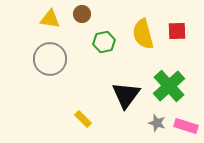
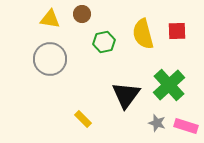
green cross: moved 1 px up
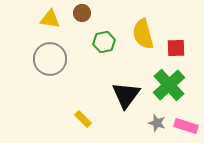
brown circle: moved 1 px up
red square: moved 1 px left, 17 px down
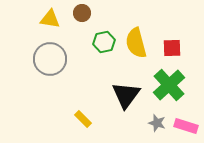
yellow semicircle: moved 7 px left, 9 px down
red square: moved 4 px left
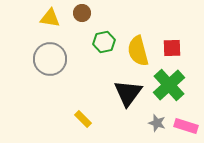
yellow triangle: moved 1 px up
yellow semicircle: moved 2 px right, 8 px down
black triangle: moved 2 px right, 2 px up
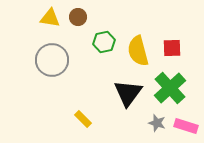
brown circle: moved 4 px left, 4 px down
gray circle: moved 2 px right, 1 px down
green cross: moved 1 px right, 3 px down
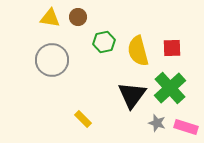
black triangle: moved 4 px right, 2 px down
pink rectangle: moved 1 px down
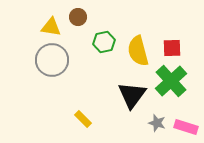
yellow triangle: moved 1 px right, 9 px down
green cross: moved 1 px right, 7 px up
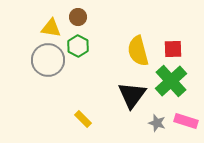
yellow triangle: moved 1 px down
green hexagon: moved 26 px left, 4 px down; rotated 20 degrees counterclockwise
red square: moved 1 px right, 1 px down
gray circle: moved 4 px left
pink rectangle: moved 6 px up
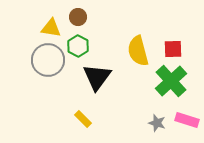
black triangle: moved 35 px left, 18 px up
pink rectangle: moved 1 px right, 1 px up
